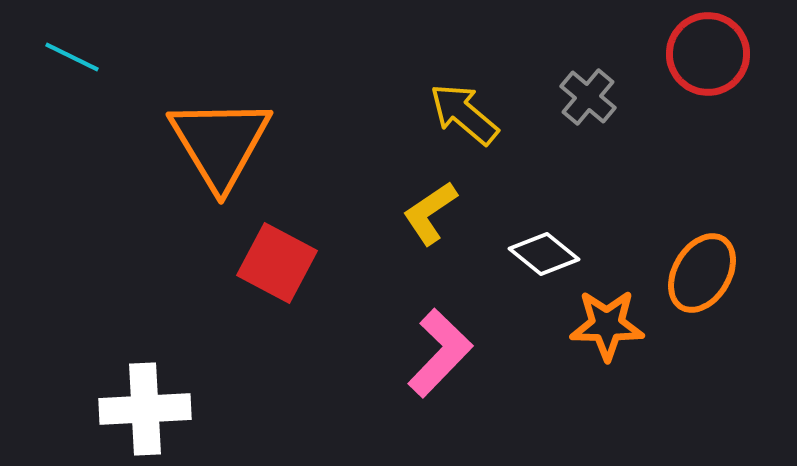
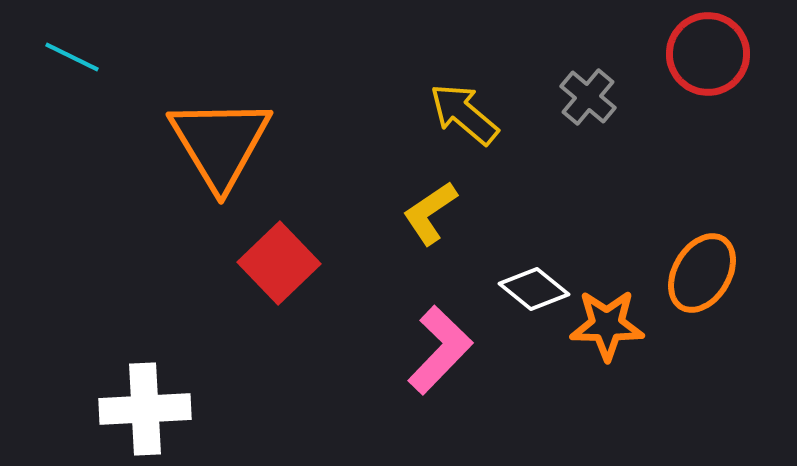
white diamond: moved 10 px left, 35 px down
red square: moved 2 px right; rotated 18 degrees clockwise
pink L-shape: moved 3 px up
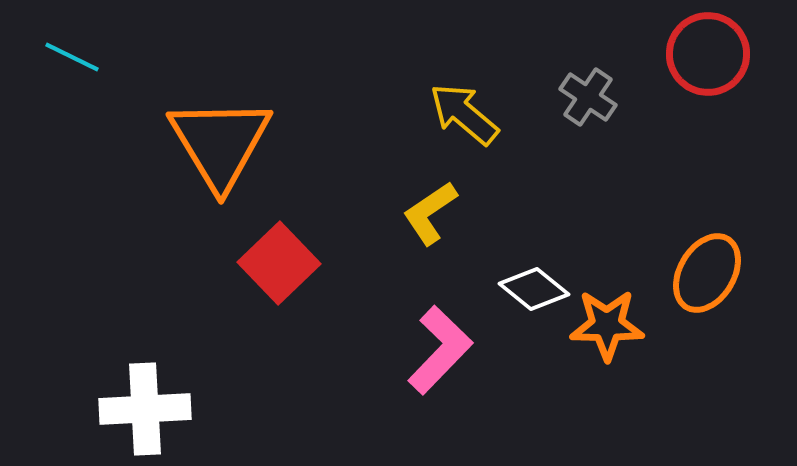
gray cross: rotated 6 degrees counterclockwise
orange ellipse: moved 5 px right
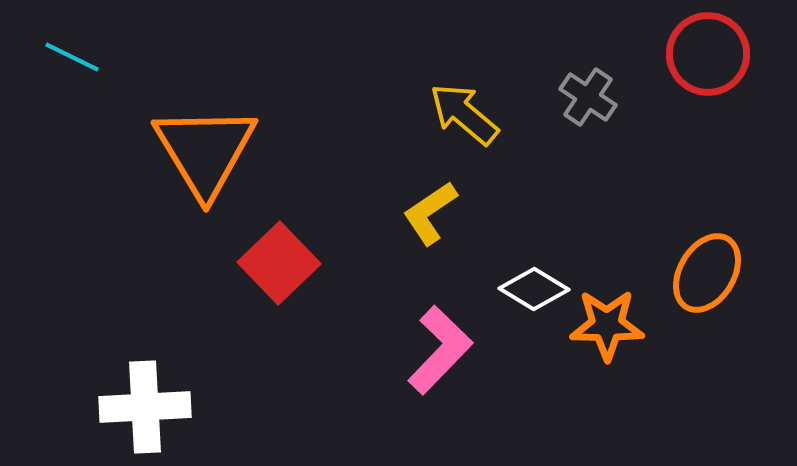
orange triangle: moved 15 px left, 8 px down
white diamond: rotated 8 degrees counterclockwise
white cross: moved 2 px up
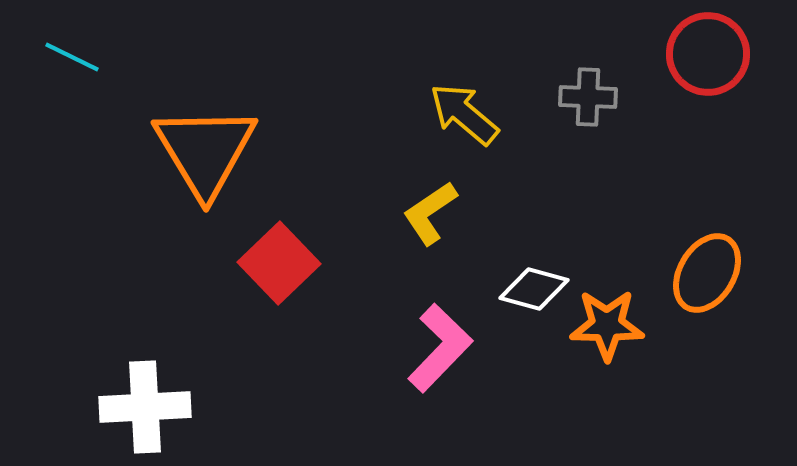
gray cross: rotated 32 degrees counterclockwise
white diamond: rotated 16 degrees counterclockwise
pink L-shape: moved 2 px up
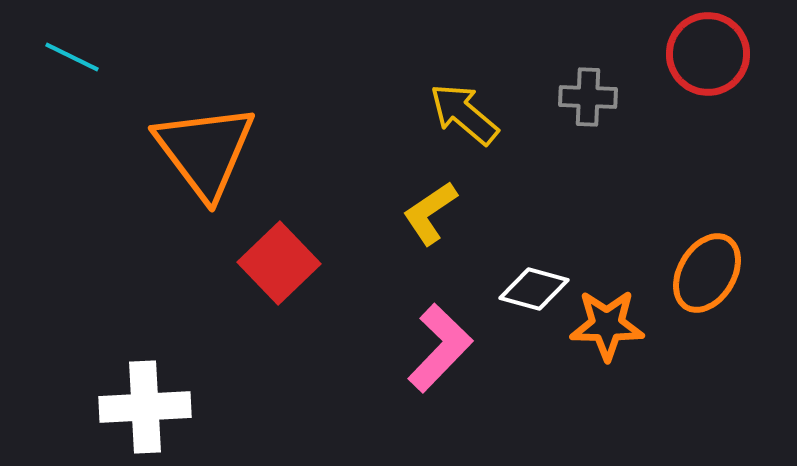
orange triangle: rotated 6 degrees counterclockwise
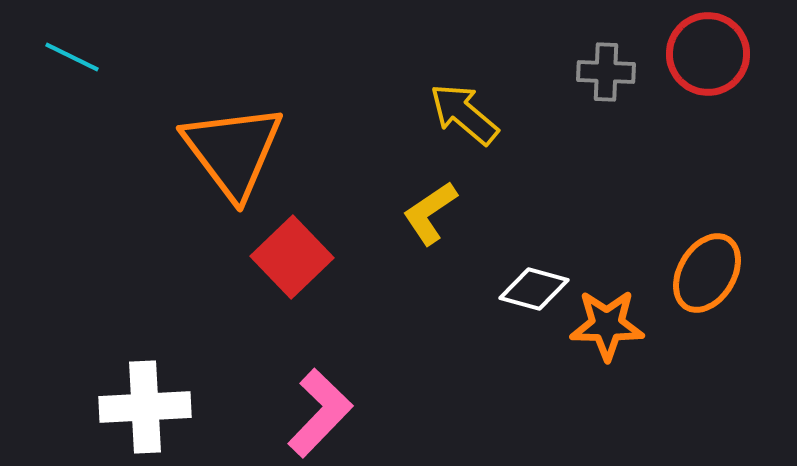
gray cross: moved 18 px right, 25 px up
orange triangle: moved 28 px right
red square: moved 13 px right, 6 px up
pink L-shape: moved 120 px left, 65 px down
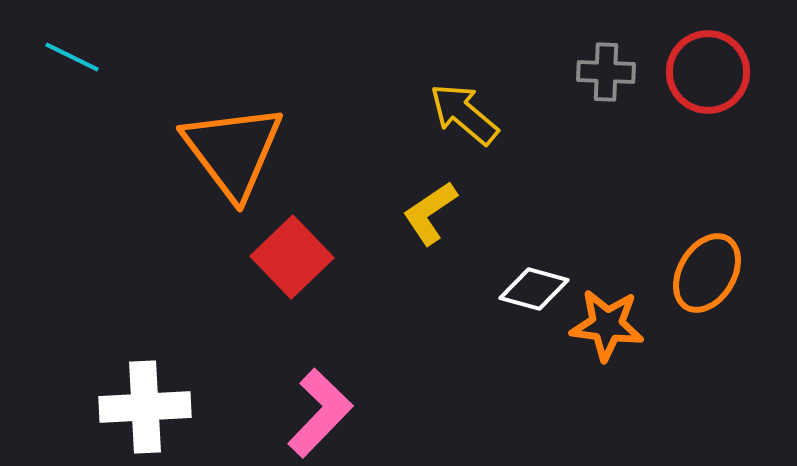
red circle: moved 18 px down
orange star: rotated 6 degrees clockwise
